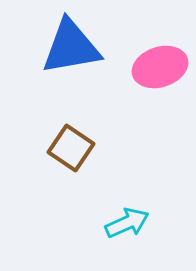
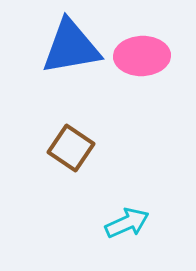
pink ellipse: moved 18 px left, 11 px up; rotated 16 degrees clockwise
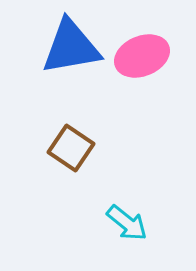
pink ellipse: rotated 20 degrees counterclockwise
cyan arrow: rotated 63 degrees clockwise
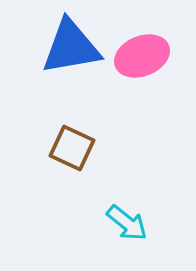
brown square: moved 1 px right; rotated 9 degrees counterclockwise
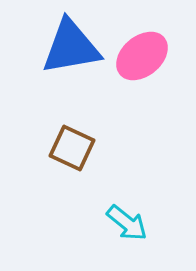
pink ellipse: rotated 18 degrees counterclockwise
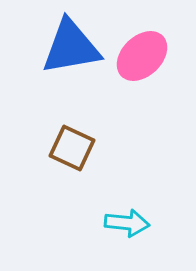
pink ellipse: rotated 4 degrees counterclockwise
cyan arrow: rotated 33 degrees counterclockwise
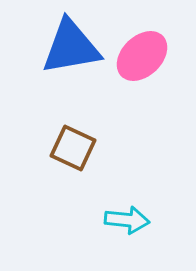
brown square: moved 1 px right
cyan arrow: moved 3 px up
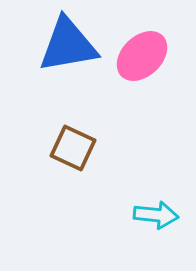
blue triangle: moved 3 px left, 2 px up
cyan arrow: moved 29 px right, 5 px up
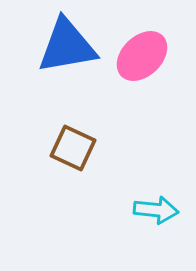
blue triangle: moved 1 px left, 1 px down
cyan arrow: moved 5 px up
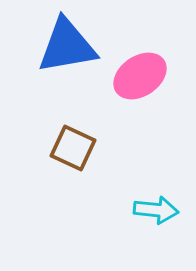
pink ellipse: moved 2 px left, 20 px down; rotated 10 degrees clockwise
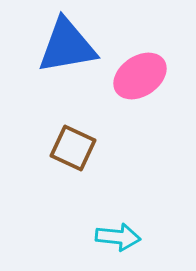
cyan arrow: moved 38 px left, 27 px down
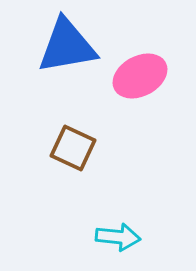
pink ellipse: rotated 6 degrees clockwise
